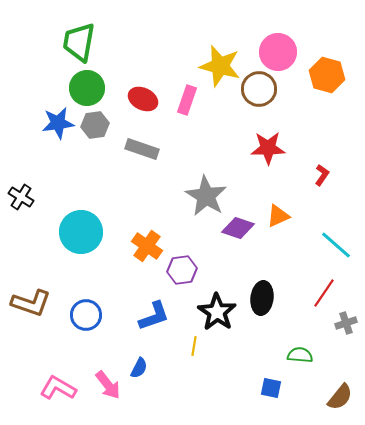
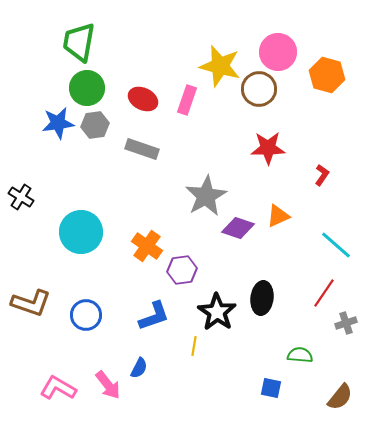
gray star: rotated 12 degrees clockwise
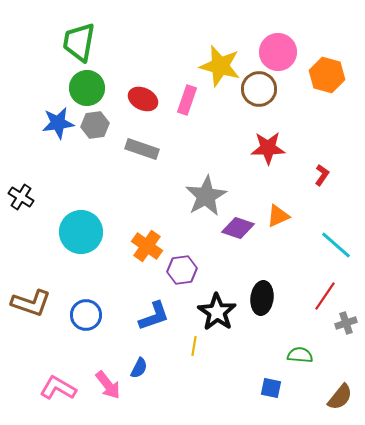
red line: moved 1 px right, 3 px down
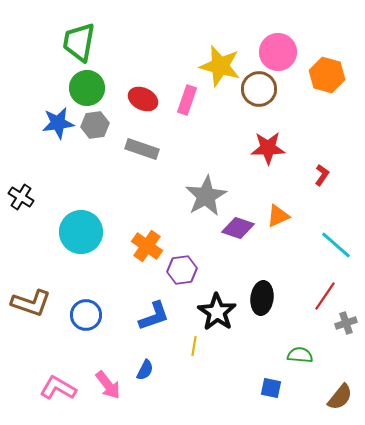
blue semicircle: moved 6 px right, 2 px down
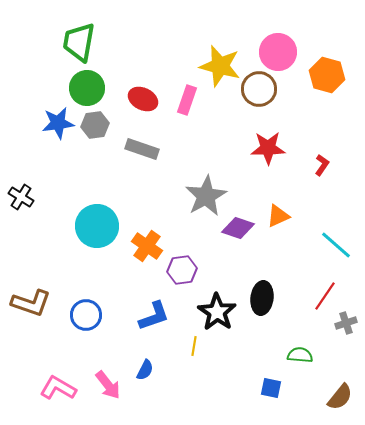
red L-shape: moved 10 px up
cyan circle: moved 16 px right, 6 px up
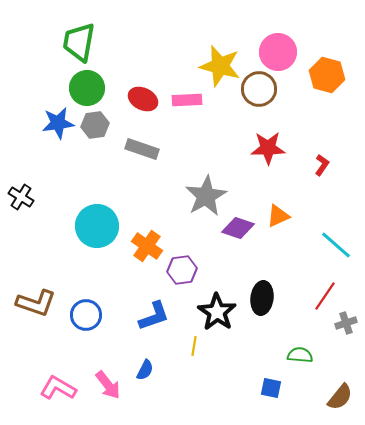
pink rectangle: rotated 68 degrees clockwise
brown L-shape: moved 5 px right
